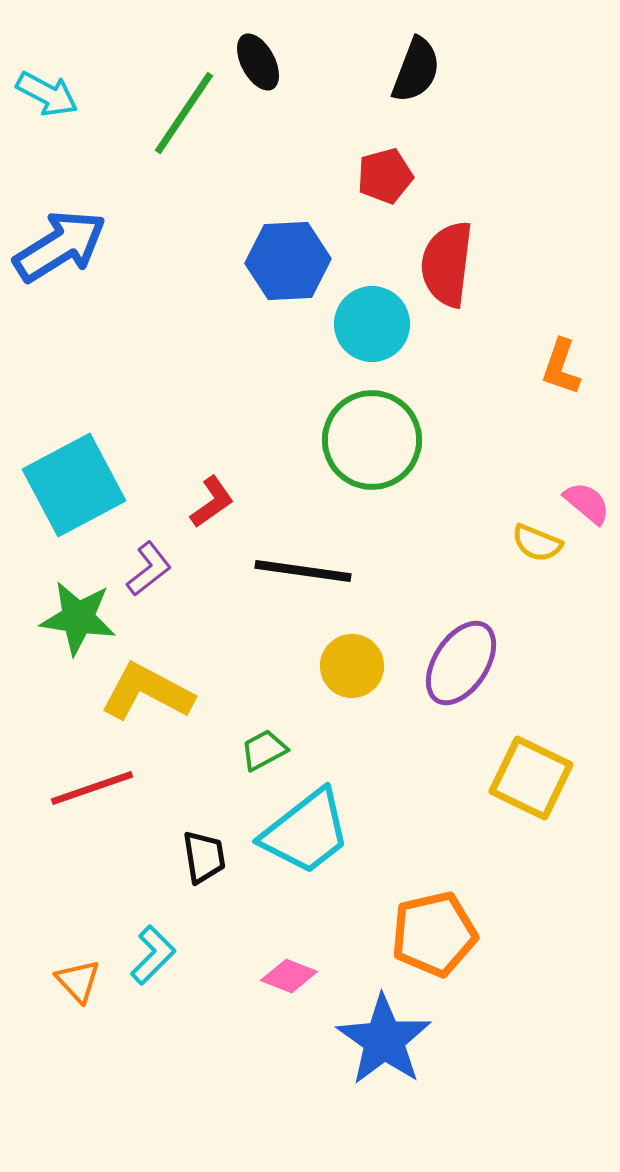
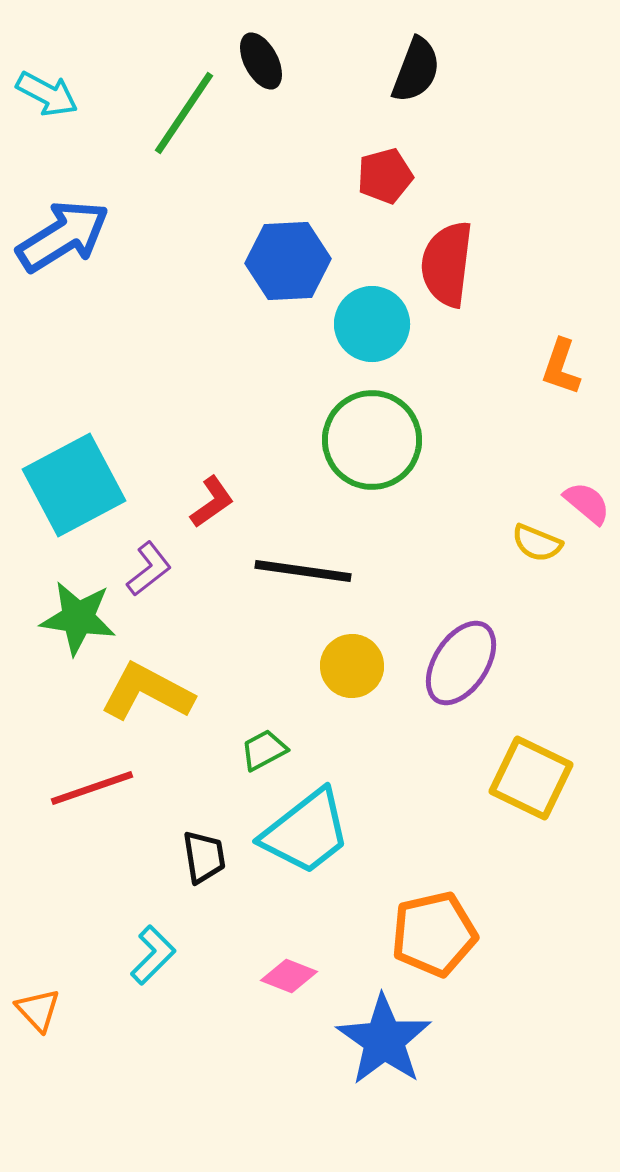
black ellipse: moved 3 px right, 1 px up
blue arrow: moved 3 px right, 10 px up
orange triangle: moved 40 px left, 29 px down
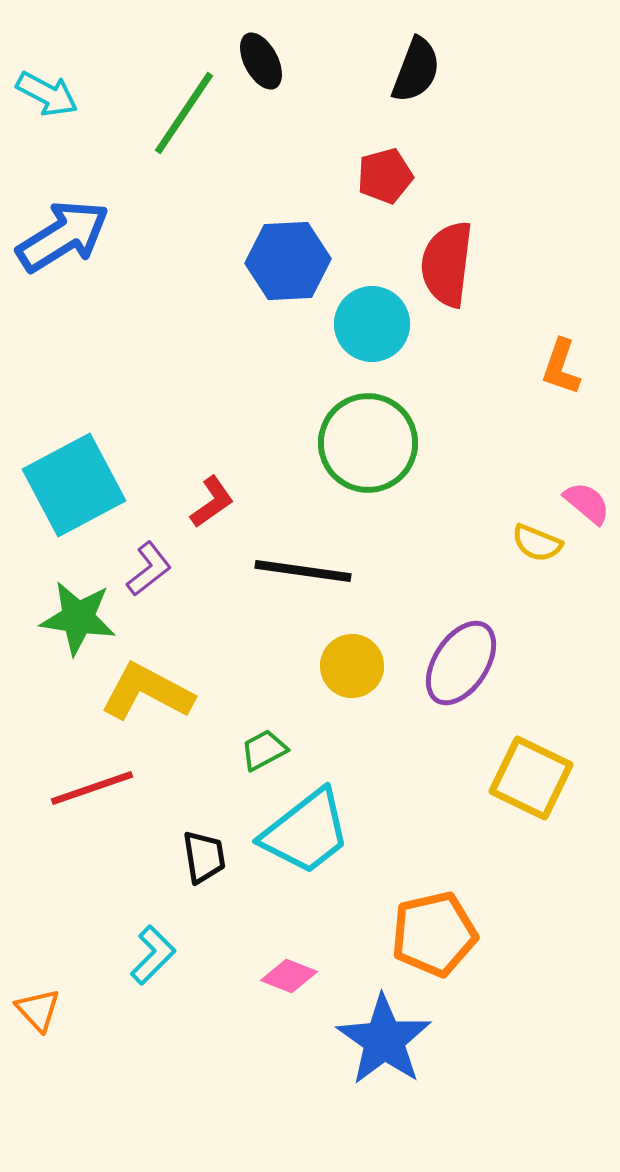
green circle: moved 4 px left, 3 px down
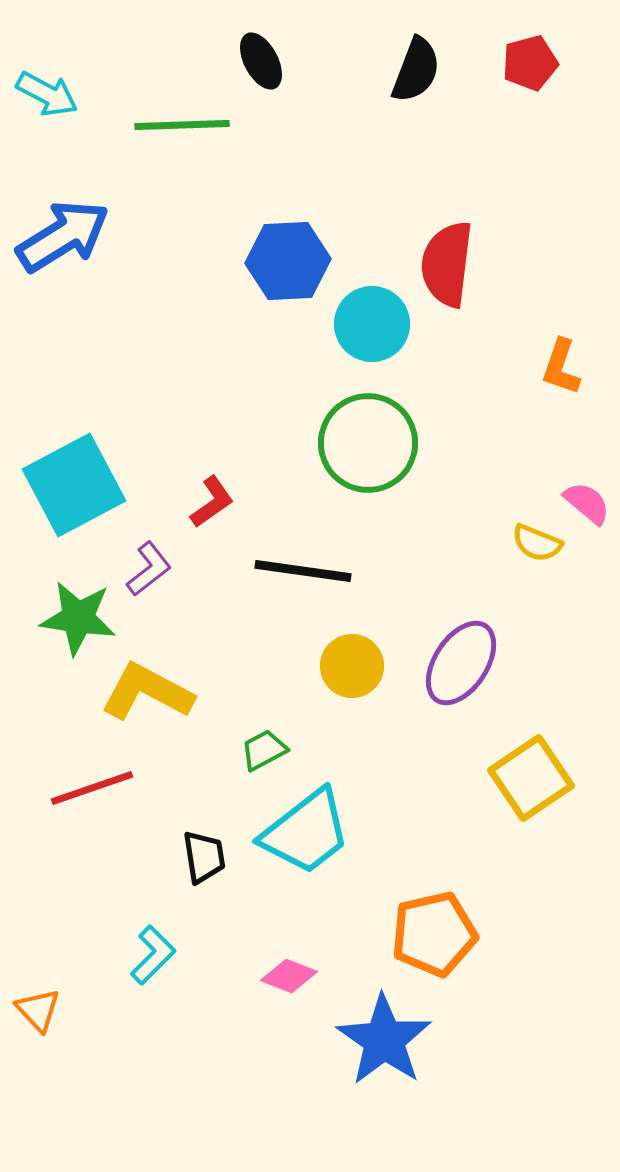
green line: moved 2 px left, 12 px down; rotated 54 degrees clockwise
red pentagon: moved 145 px right, 113 px up
yellow square: rotated 30 degrees clockwise
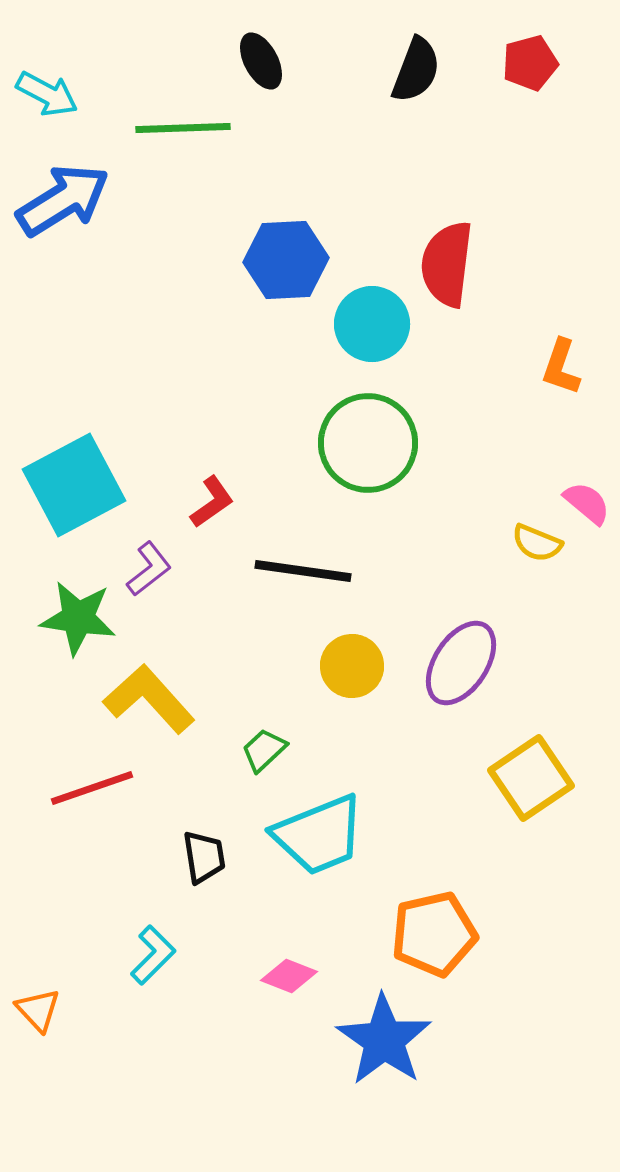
green line: moved 1 px right, 3 px down
blue arrow: moved 36 px up
blue hexagon: moved 2 px left, 1 px up
yellow L-shape: moved 2 px right, 7 px down; rotated 20 degrees clockwise
green trapezoid: rotated 15 degrees counterclockwise
cyan trapezoid: moved 13 px right, 3 px down; rotated 16 degrees clockwise
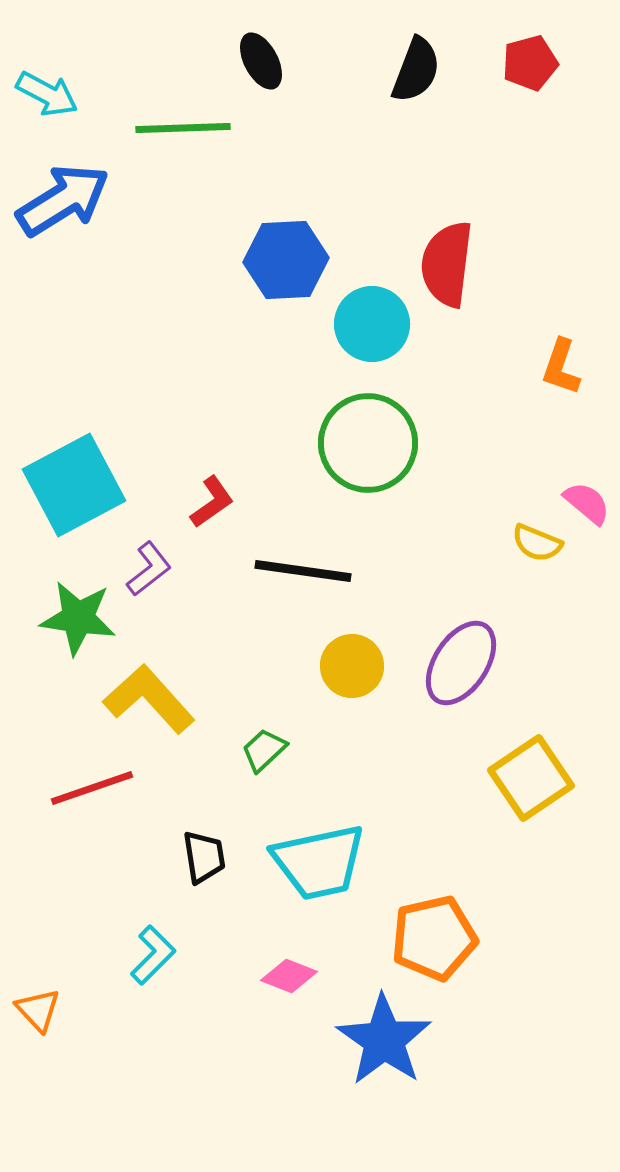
cyan trapezoid: moved 27 px down; rotated 10 degrees clockwise
orange pentagon: moved 4 px down
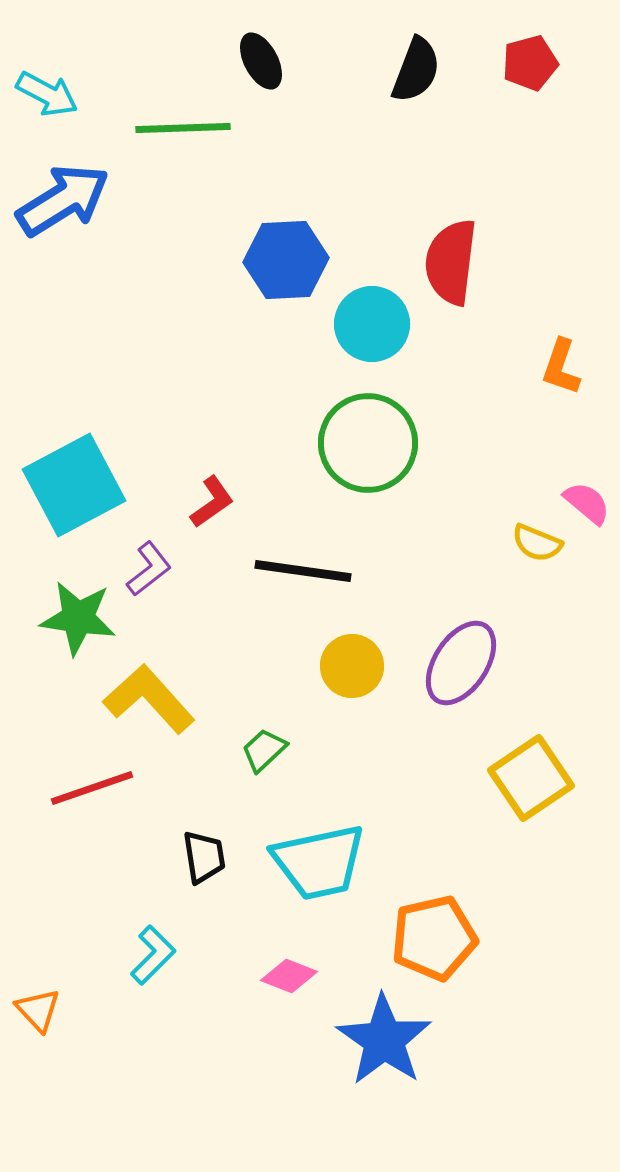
red semicircle: moved 4 px right, 2 px up
